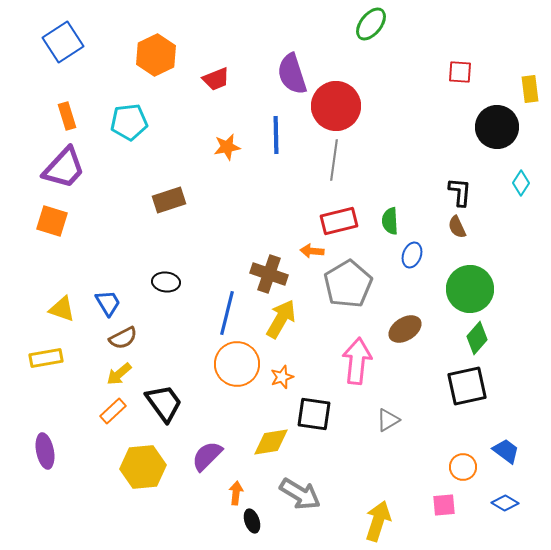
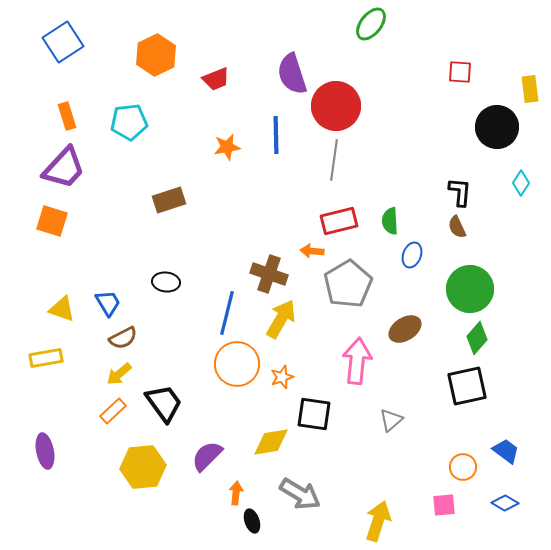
gray triangle at (388, 420): moved 3 px right; rotated 10 degrees counterclockwise
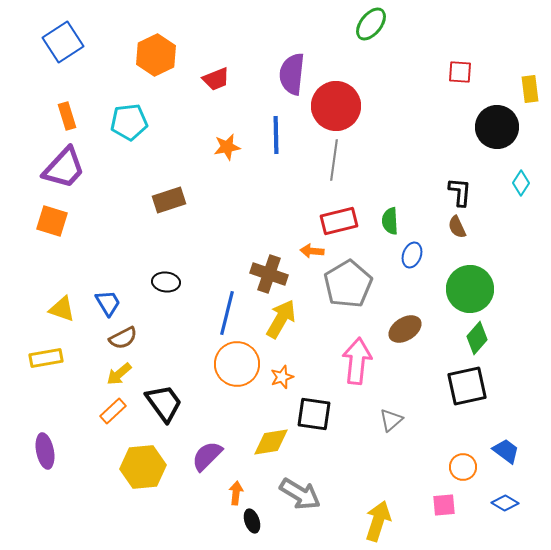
purple semicircle at (292, 74): rotated 24 degrees clockwise
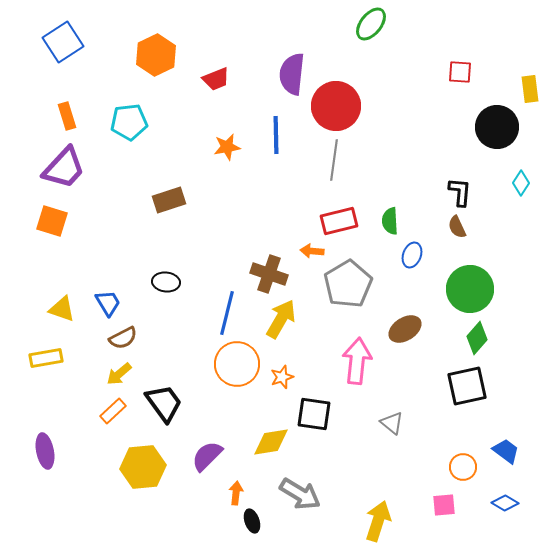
gray triangle at (391, 420): moved 1 px right, 3 px down; rotated 40 degrees counterclockwise
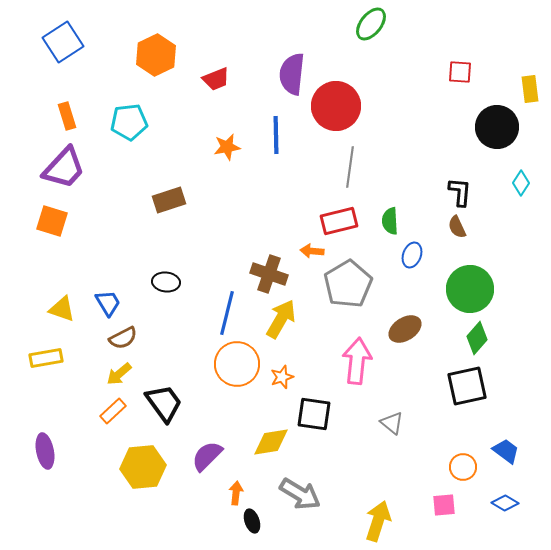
gray line at (334, 160): moved 16 px right, 7 px down
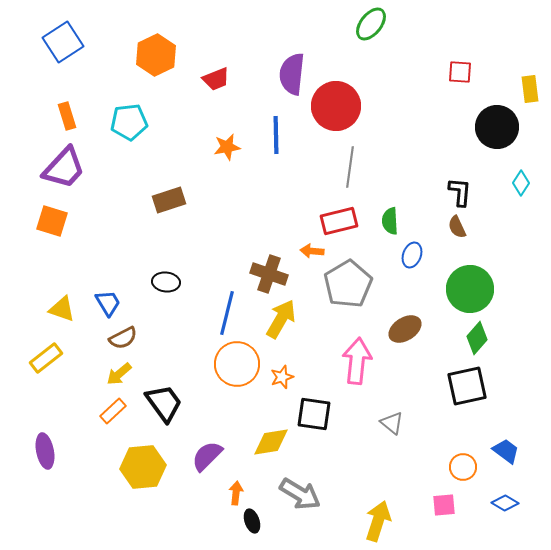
yellow rectangle at (46, 358): rotated 28 degrees counterclockwise
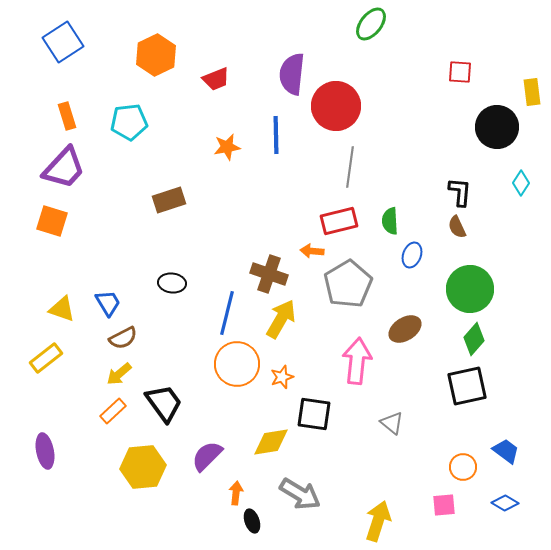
yellow rectangle at (530, 89): moved 2 px right, 3 px down
black ellipse at (166, 282): moved 6 px right, 1 px down
green diamond at (477, 338): moved 3 px left, 1 px down
